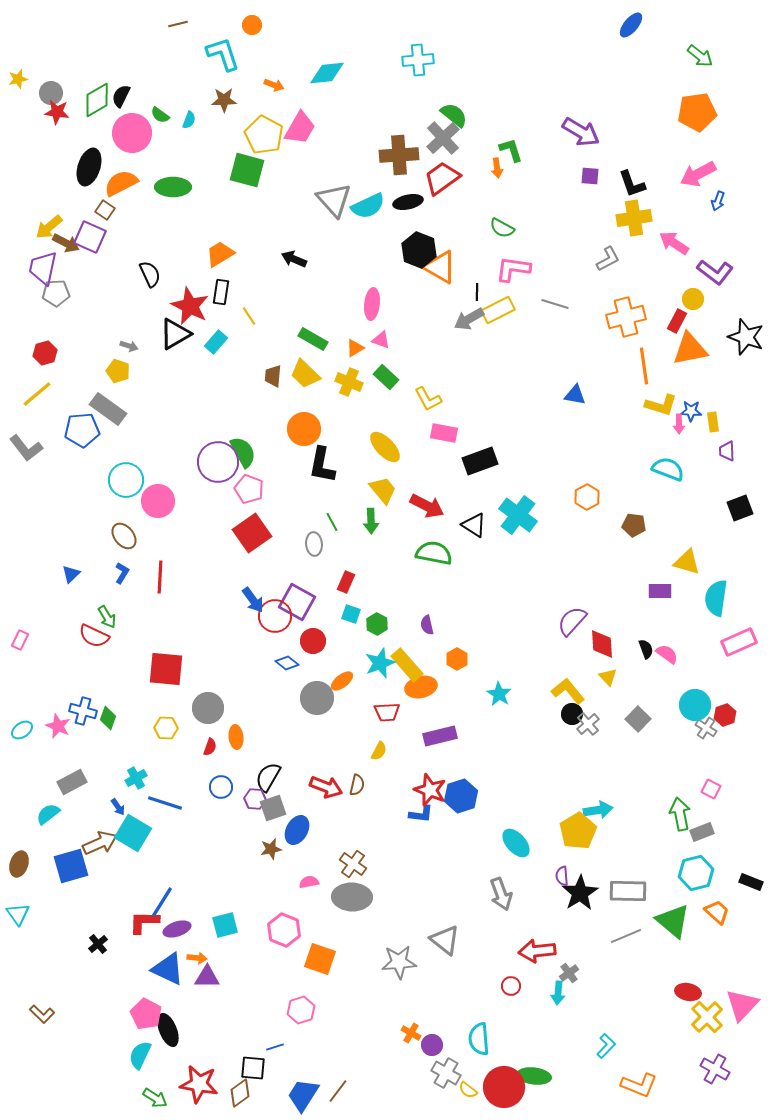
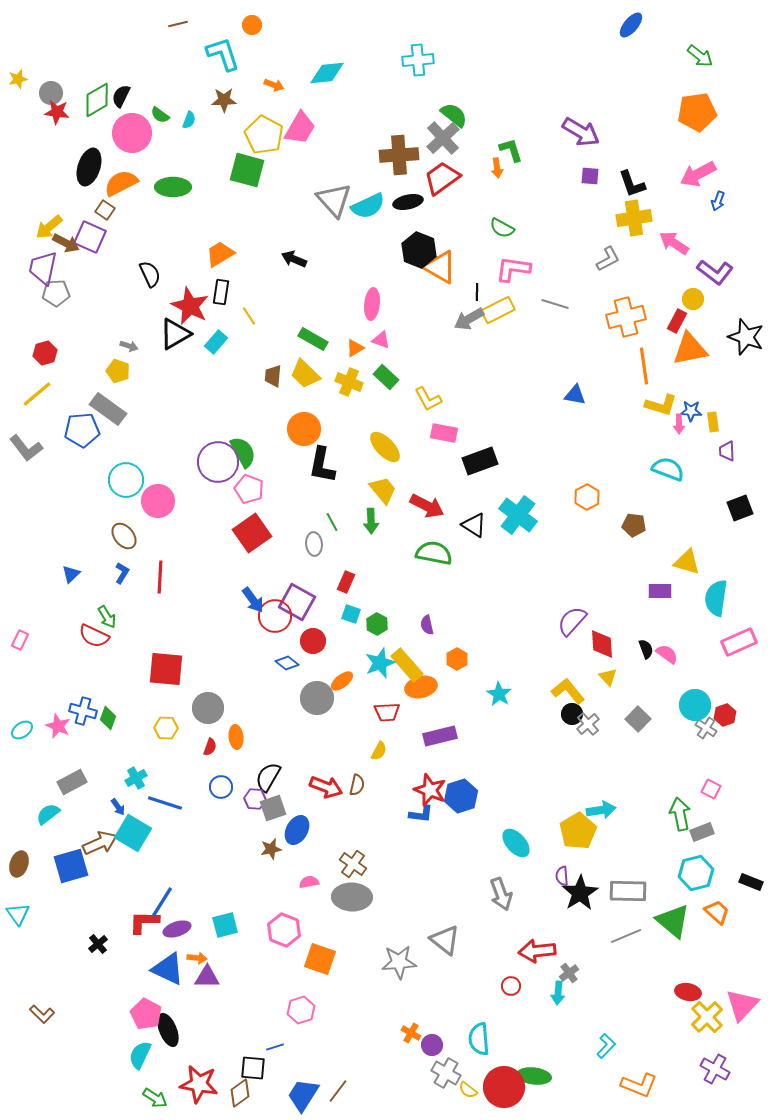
cyan arrow at (598, 810): moved 3 px right
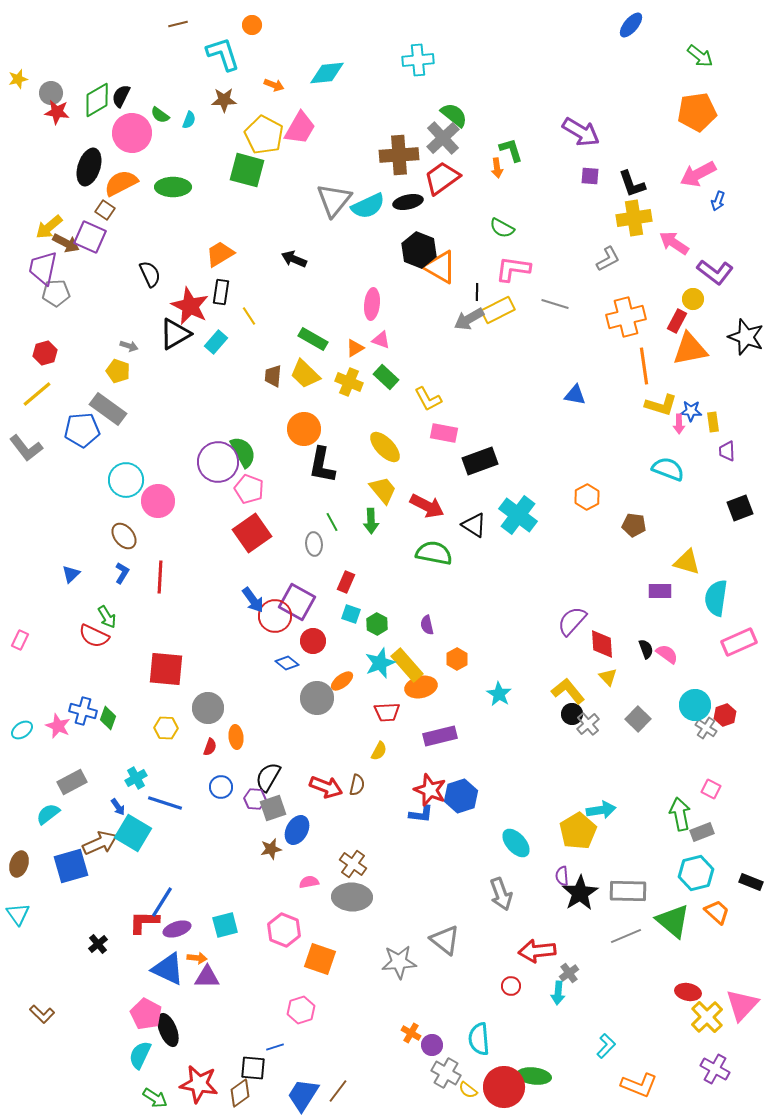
gray triangle at (334, 200): rotated 21 degrees clockwise
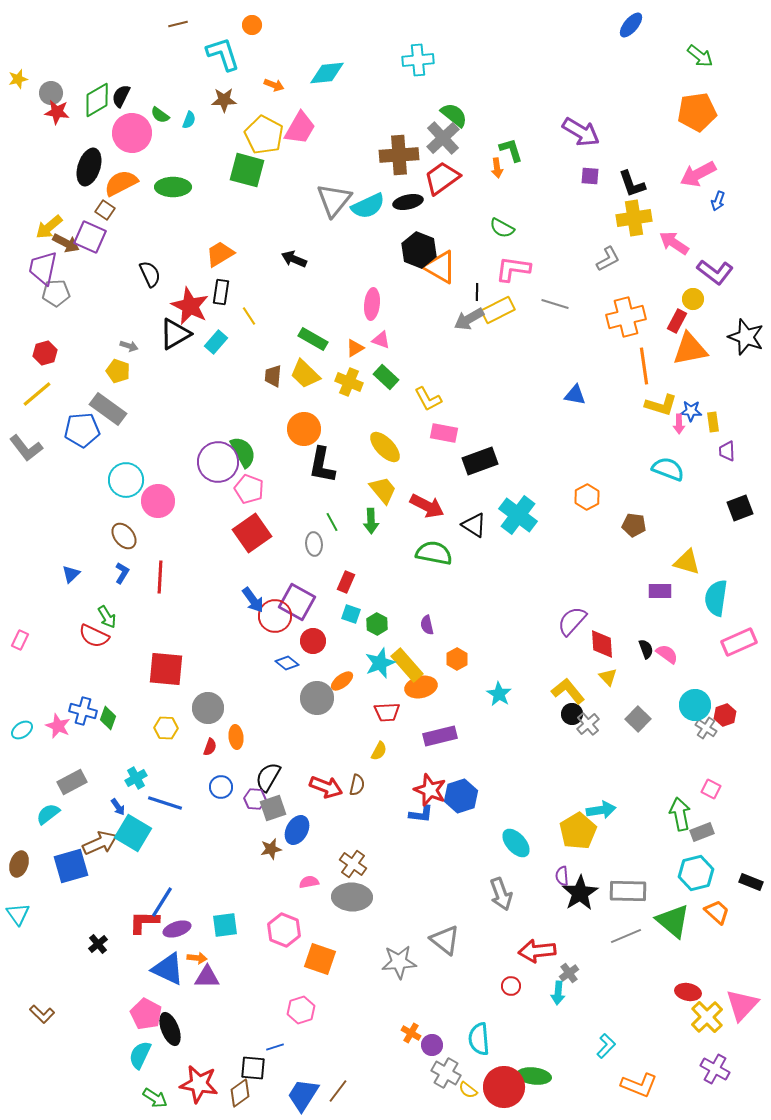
cyan square at (225, 925): rotated 8 degrees clockwise
black ellipse at (168, 1030): moved 2 px right, 1 px up
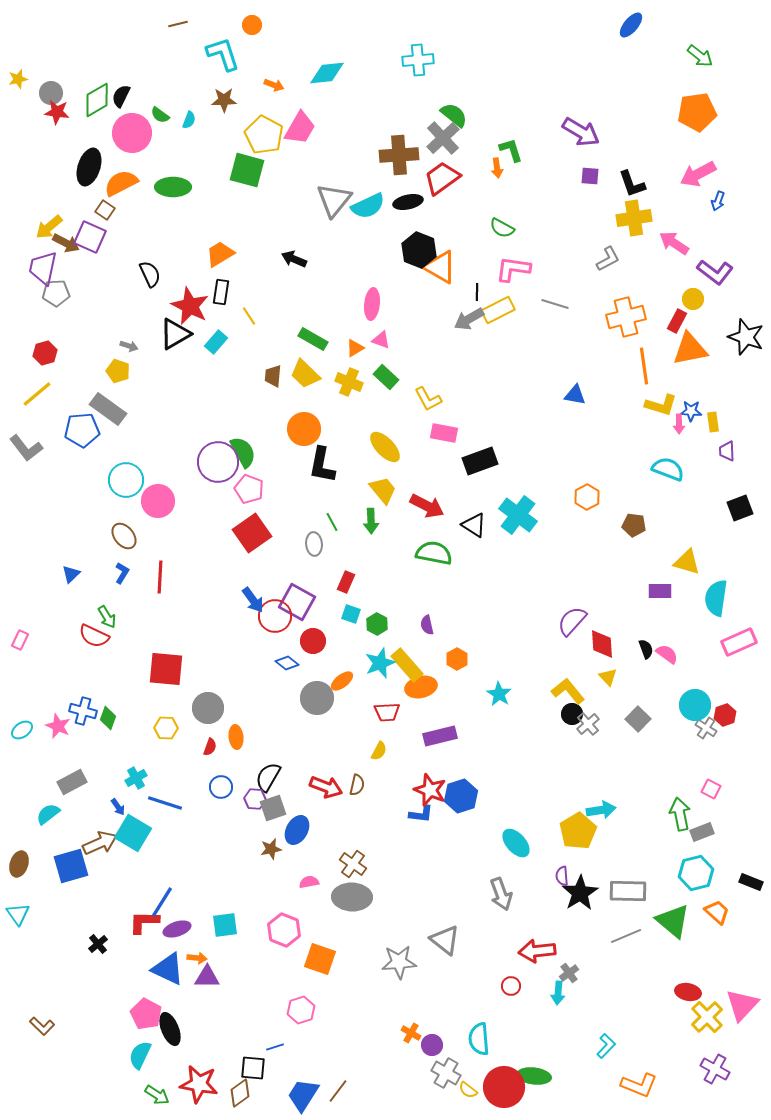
brown L-shape at (42, 1014): moved 12 px down
green arrow at (155, 1098): moved 2 px right, 3 px up
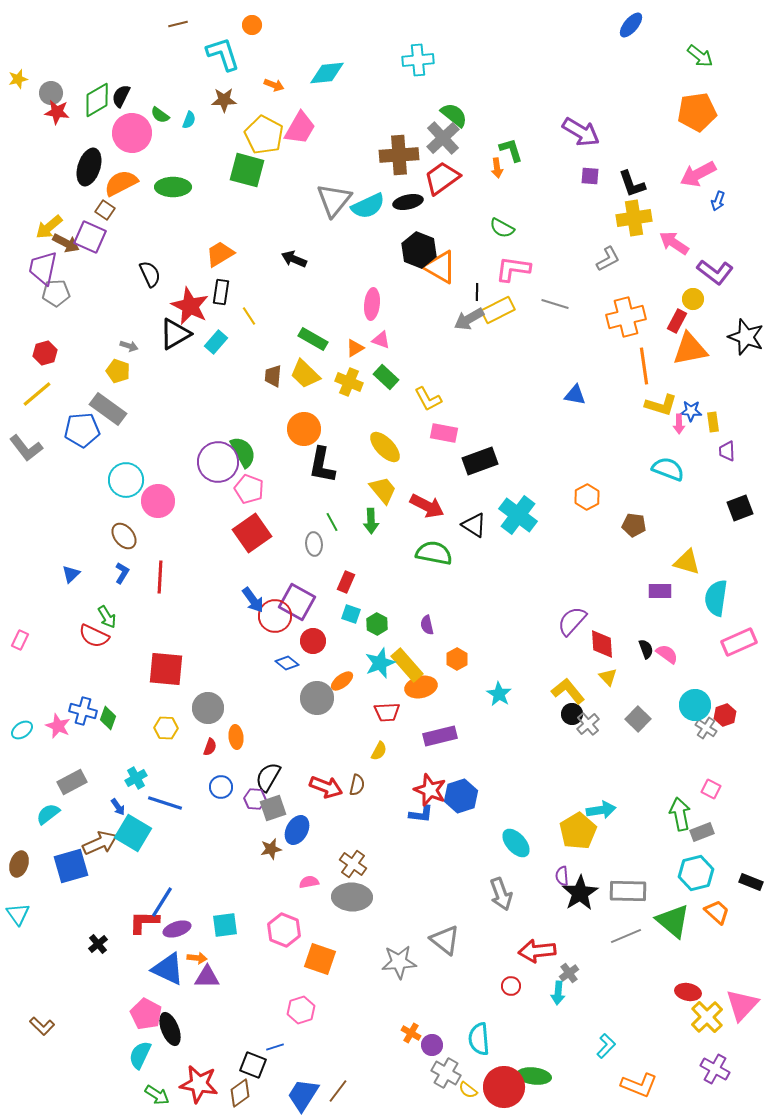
black square at (253, 1068): moved 3 px up; rotated 16 degrees clockwise
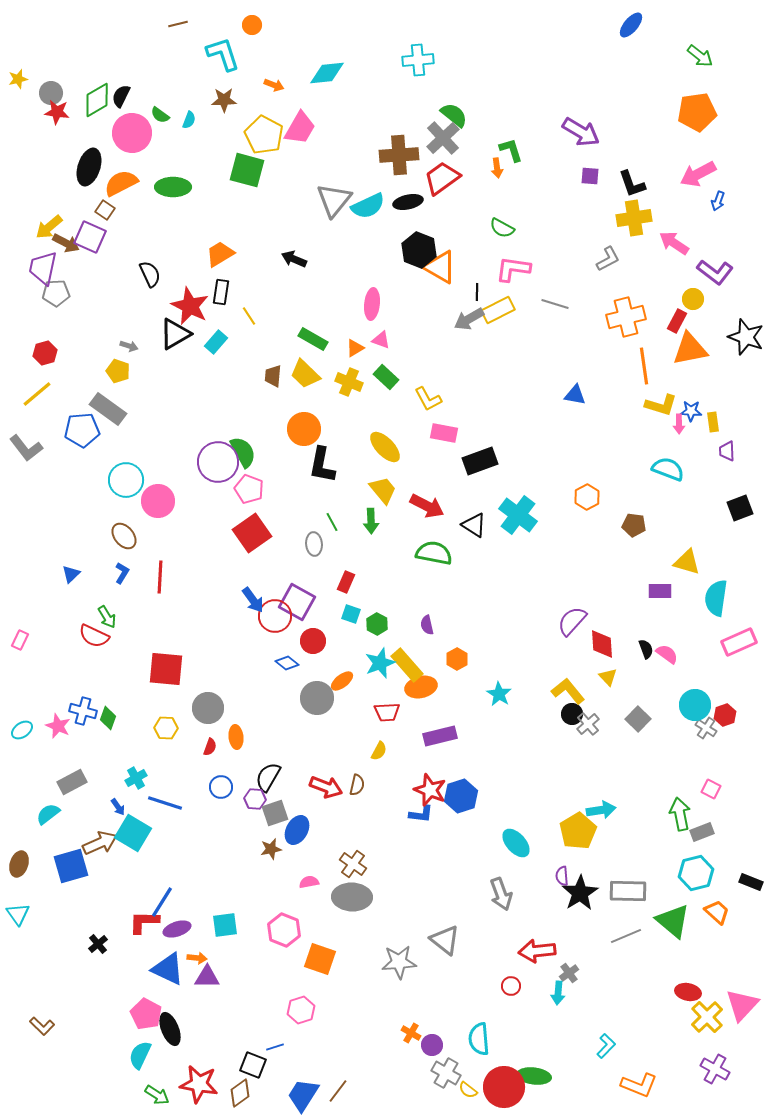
gray square at (273, 808): moved 2 px right, 5 px down
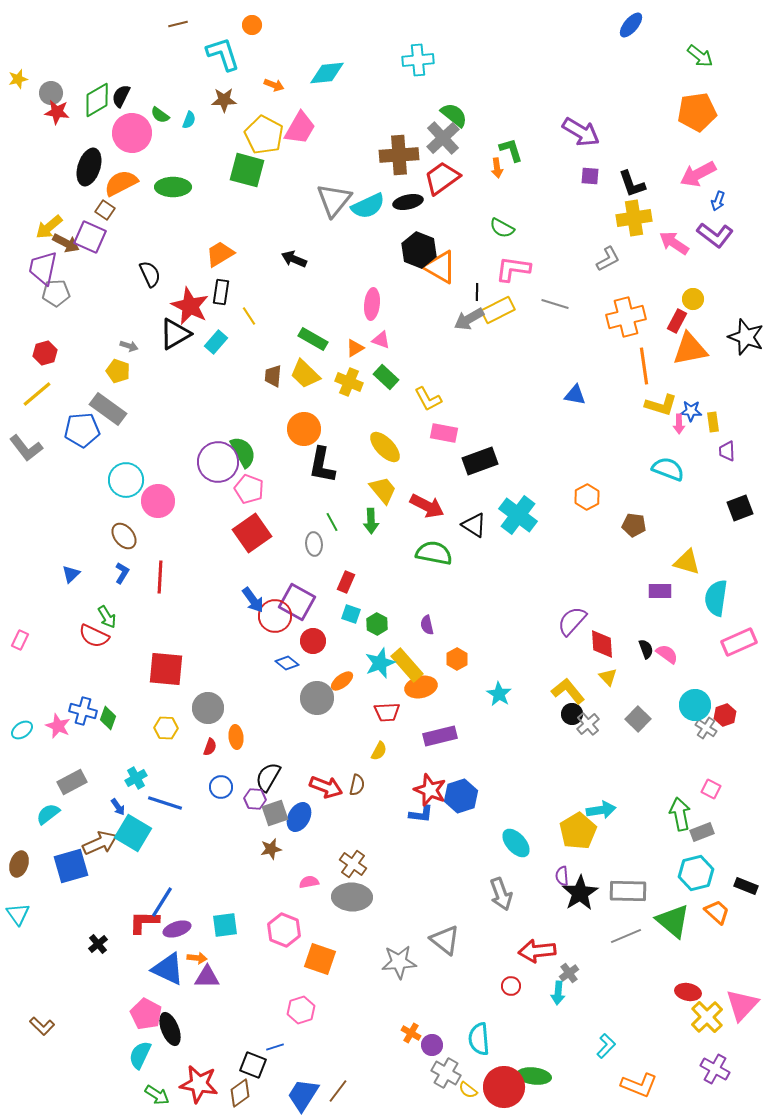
purple L-shape at (715, 272): moved 37 px up
blue ellipse at (297, 830): moved 2 px right, 13 px up
black rectangle at (751, 882): moved 5 px left, 4 px down
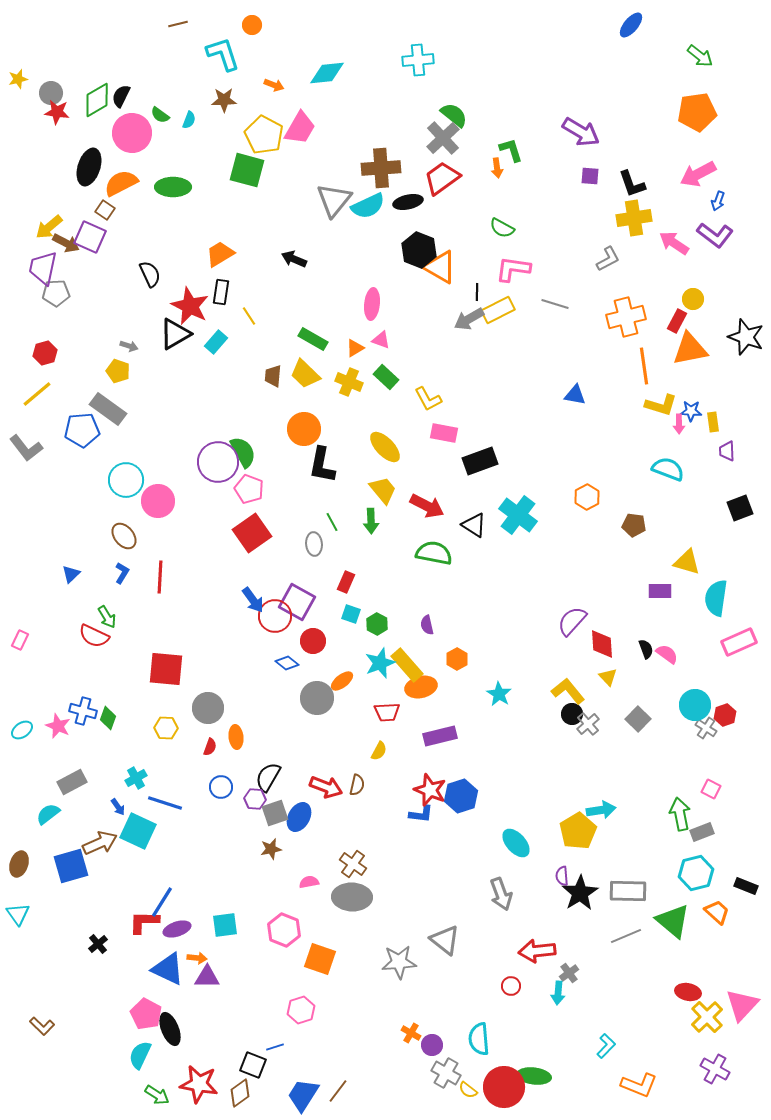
brown cross at (399, 155): moved 18 px left, 13 px down
cyan square at (133, 833): moved 5 px right, 2 px up; rotated 6 degrees counterclockwise
